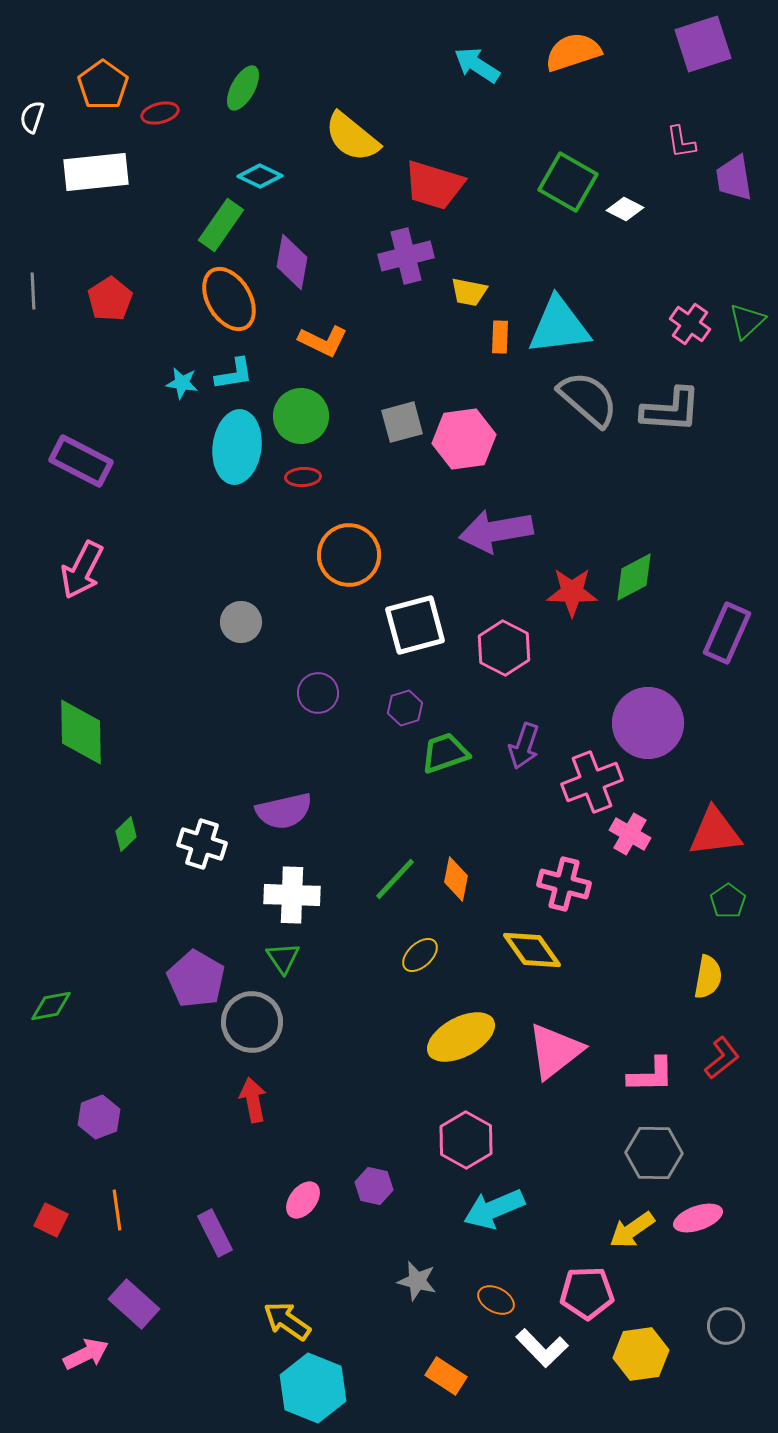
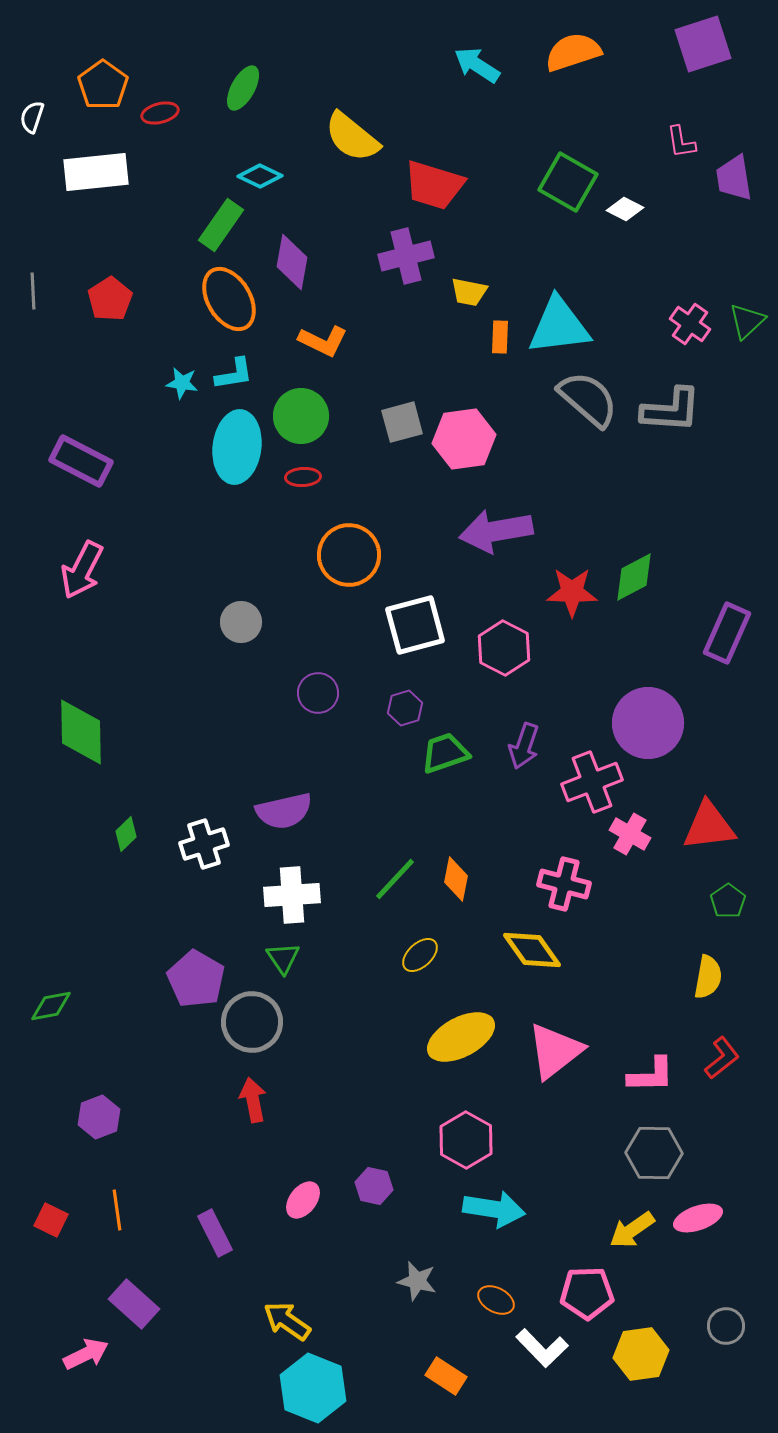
red triangle at (715, 832): moved 6 px left, 6 px up
white cross at (202, 844): moved 2 px right; rotated 36 degrees counterclockwise
white cross at (292, 895): rotated 6 degrees counterclockwise
cyan arrow at (494, 1209): rotated 148 degrees counterclockwise
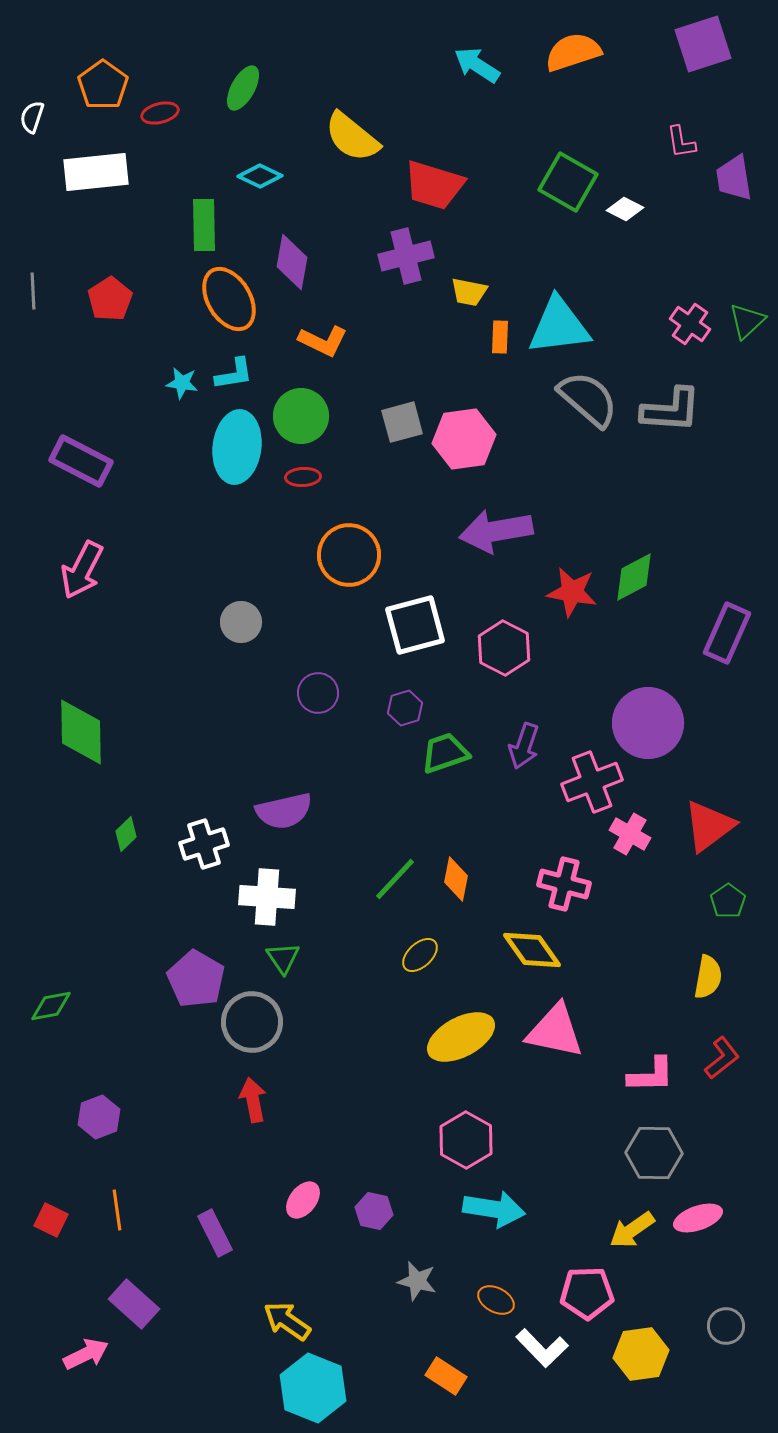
green rectangle at (221, 225): moved 17 px left; rotated 36 degrees counterclockwise
red star at (572, 592): rotated 9 degrees clockwise
red triangle at (709, 826): rotated 30 degrees counterclockwise
white cross at (292, 895): moved 25 px left, 2 px down; rotated 8 degrees clockwise
pink triangle at (555, 1051): moved 20 px up; rotated 50 degrees clockwise
purple hexagon at (374, 1186): moved 25 px down
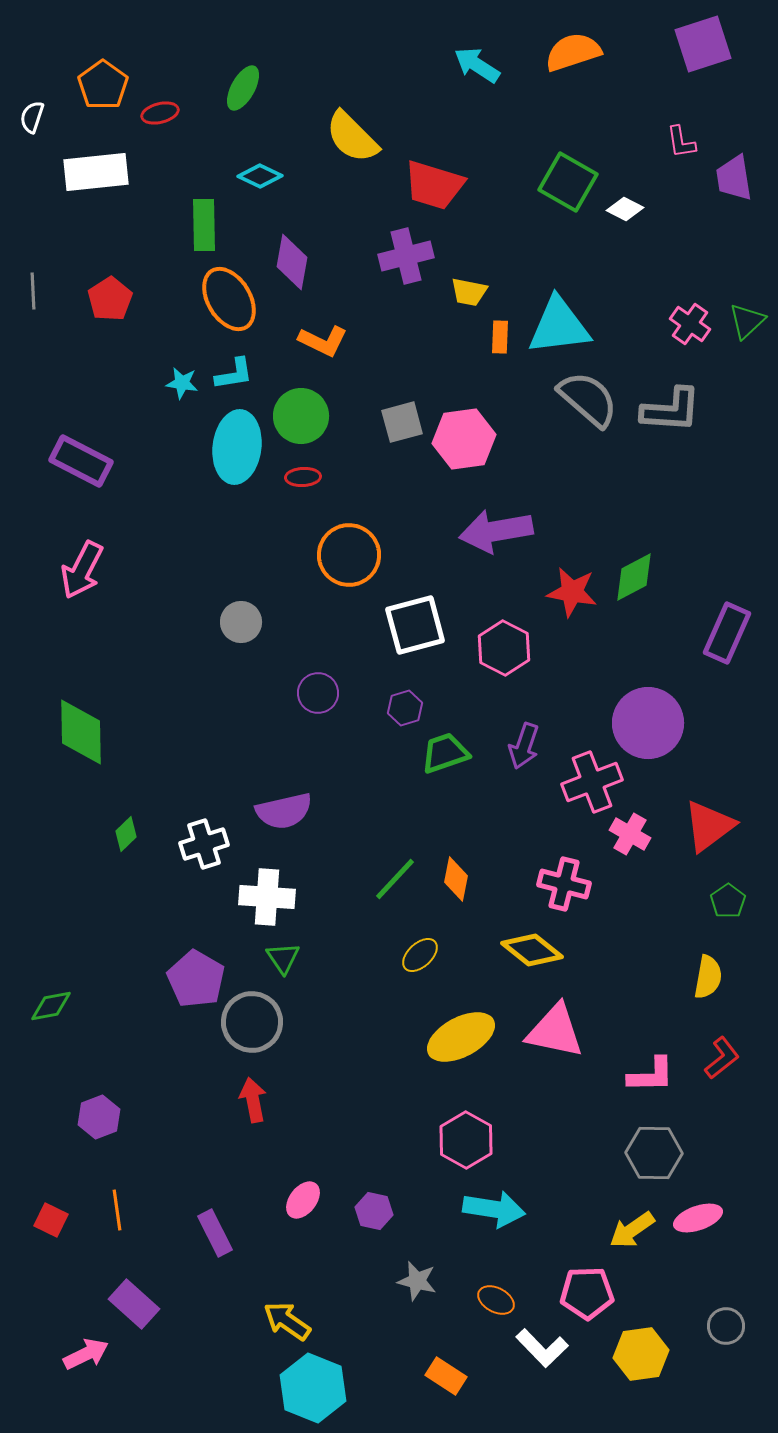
yellow semicircle at (352, 137): rotated 6 degrees clockwise
yellow diamond at (532, 950): rotated 16 degrees counterclockwise
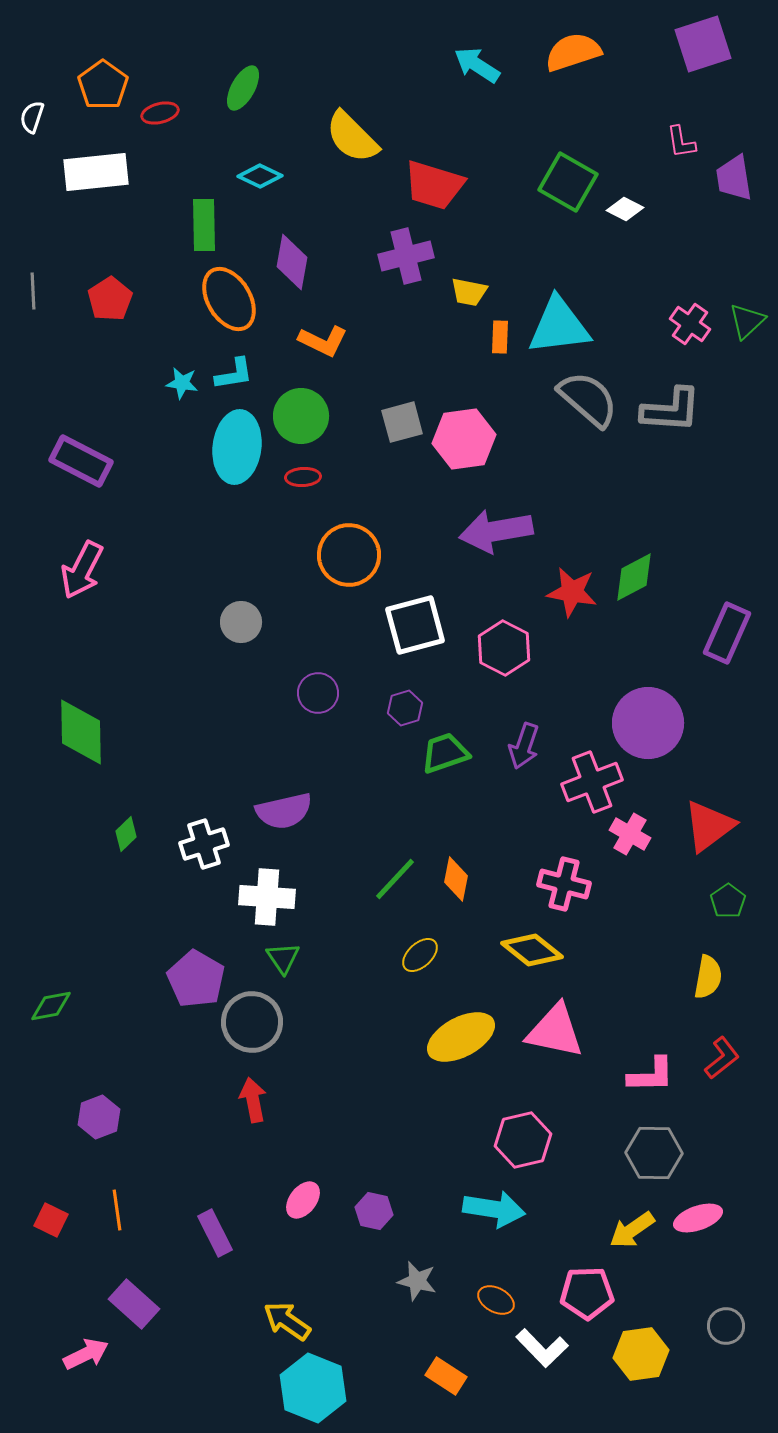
pink hexagon at (466, 1140): moved 57 px right; rotated 18 degrees clockwise
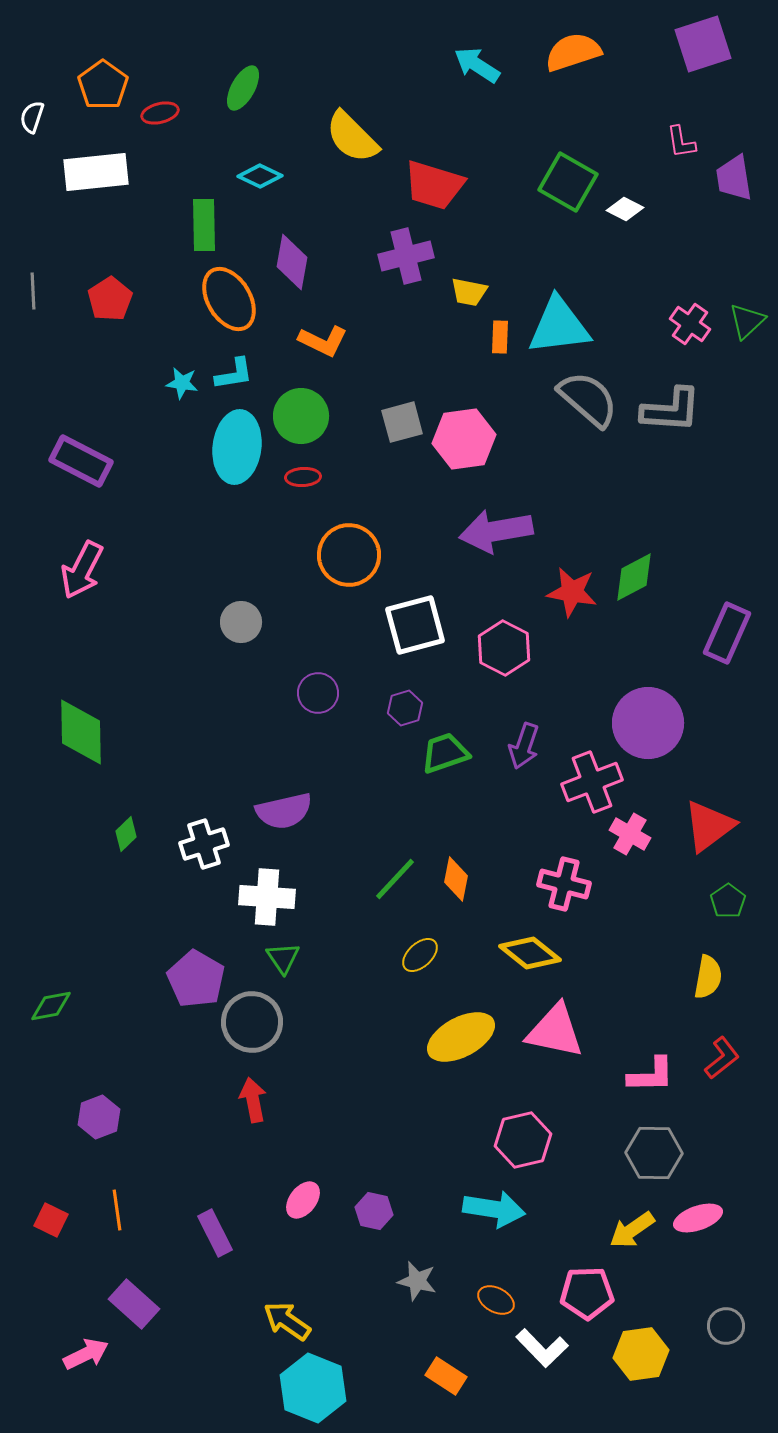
yellow diamond at (532, 950): moved 2 px left, 3 px down
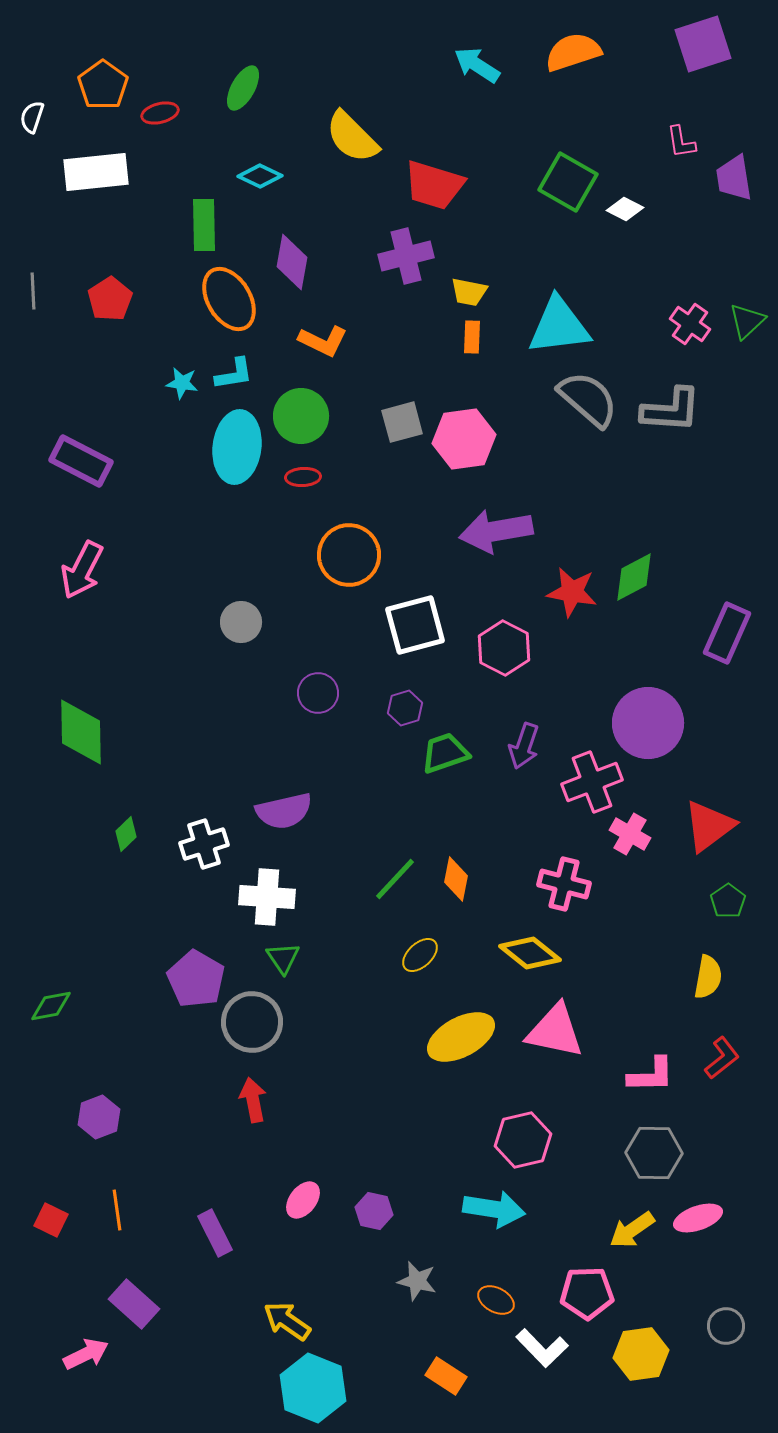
orange rectangle at (500, 337): moved 28 px left
